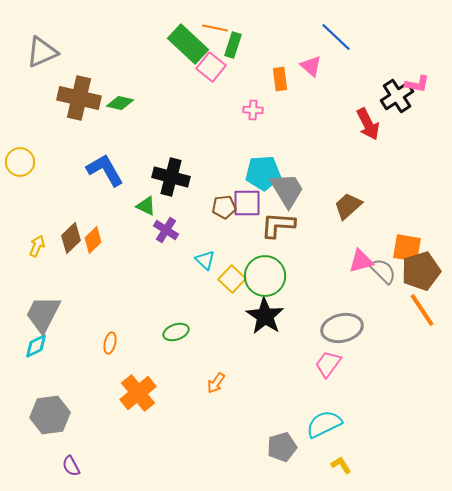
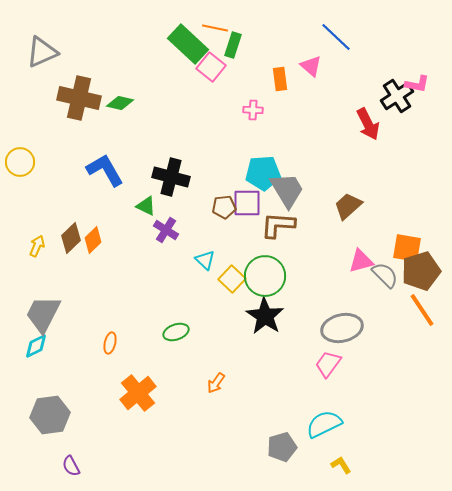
gray semicircle at (383, 271): moved 2 px right, 4 px down
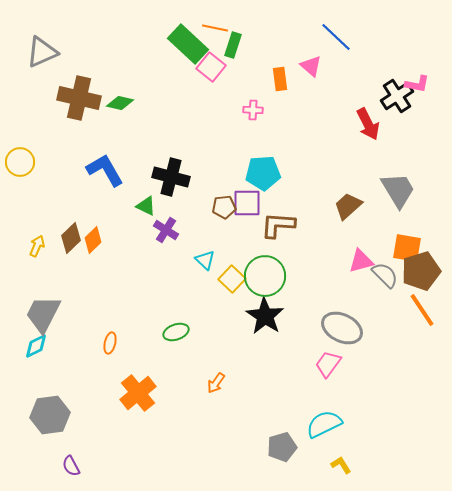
gray trapezoid at (287, 190): moved 111 px right
gray ellipse at (342, 328): rotated 39 degrees clockwise
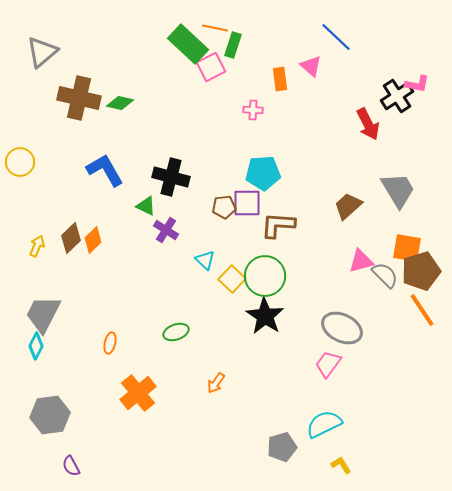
gray triangle at (42, 52): rotated 16 degrees counterclockwise
pink square at (211, 67): rotated 24 degrees clockwise
cyan diamond at (36, 346): rotated 36 degrees counterclockwise
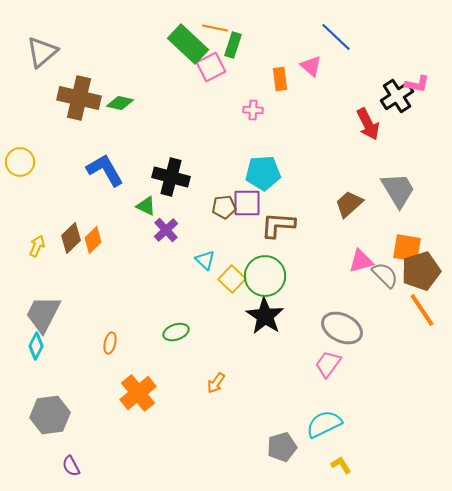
brown trapezoid at (348, 206): moved 1 px right, 2 px up
purple cross at (166, 230): rotated 15 degrees clockwise
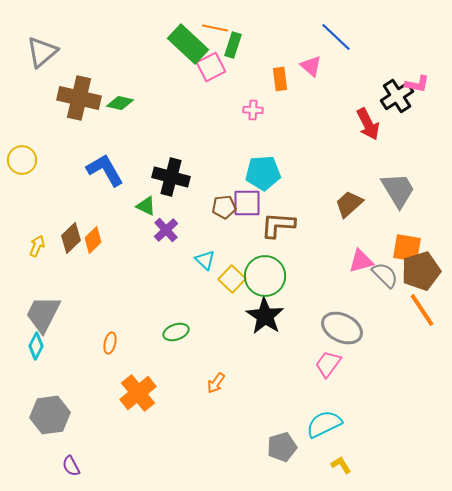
yellow circle at (20, 162): moved 2 px right, 2 px up
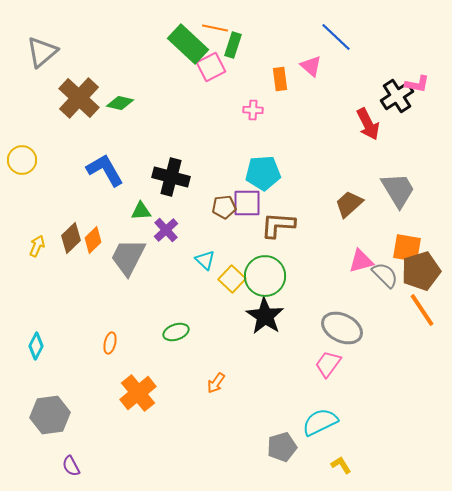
brown cross at (79, 98): rotated 30 degrees clockwise
green triangle at (146, 206): moved 5 px left, 5 px down; rotated 30 degrees counterclockwise
gray trapezoid at (43, 314): moved 85 px right, 57 px up
cyan semicircle at (324, 424): moved 4 px left, 2 px up
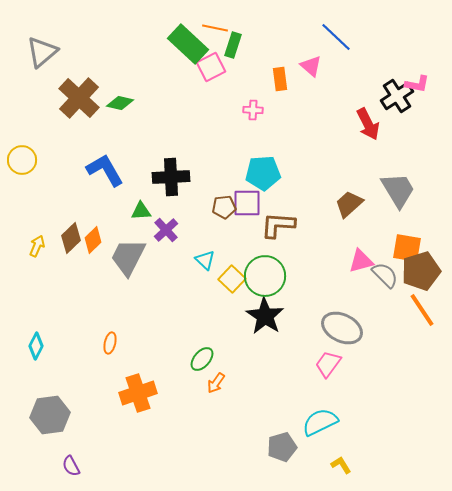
black cross at (171, 177): rotated 18 degrees counterclockwise
green ellipse at (176, 332): moved 26 px right, 27 px down; rotated 30 degrees counterclockwise
orange cross at (138, 393): rotated 21 degrees clockwise
